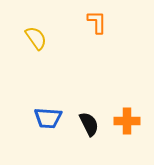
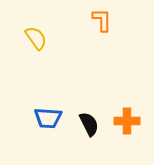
orange L-shape: moved 5 px right, 2 px up
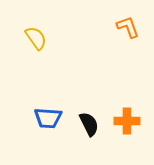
orange L-shape: moved 26 px right, 7 px down; rotated 20 degrees counterclockwise
